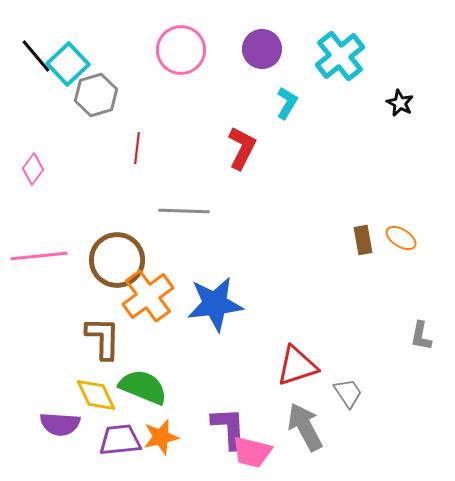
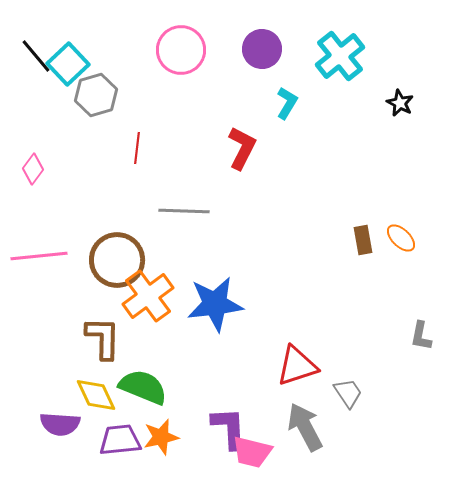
orange ellipse: rotated 12 degrees clockwise
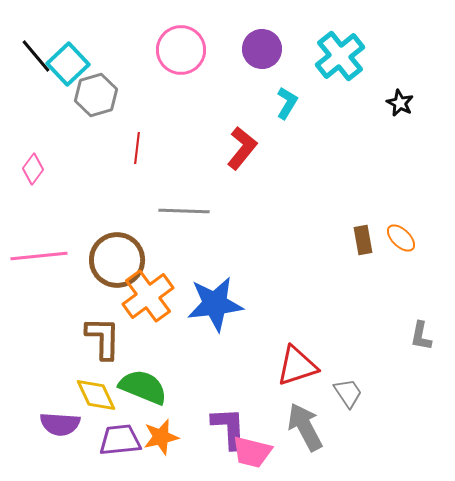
red L-shape: rotated 12 degrees clockwise
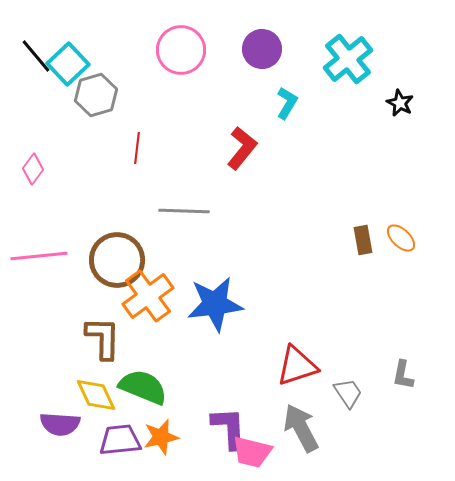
cyan cross: moved 8 px right, 3 px down
gray L-shape: moved 18 px left, 39 px down
gray arrow: moved 4 px left, 1 px down
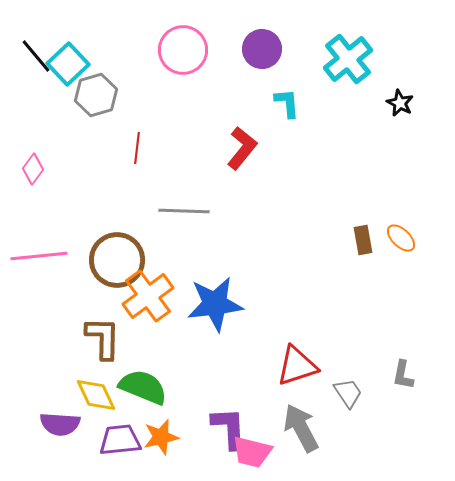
pink circle: moved 2 px right
cyan L-shape: rotated 36 degrees counterclockwise
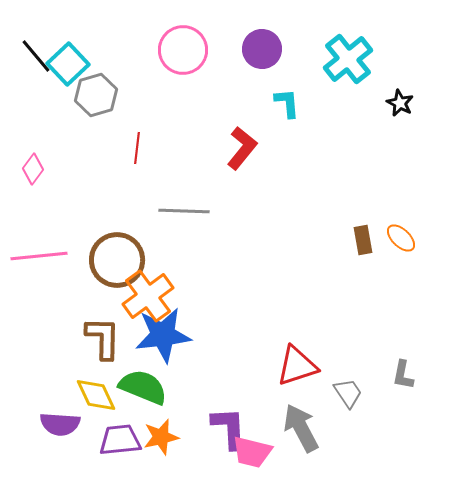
blue star: moved 52 px left, 31 px down
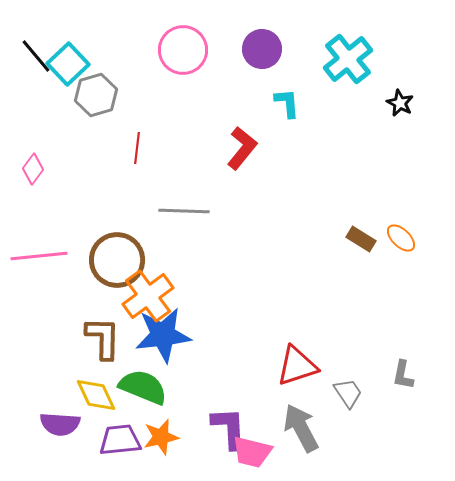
brown rectangle: moved 2 px left, 1 px up; rotated 48 degrees counterclockwise
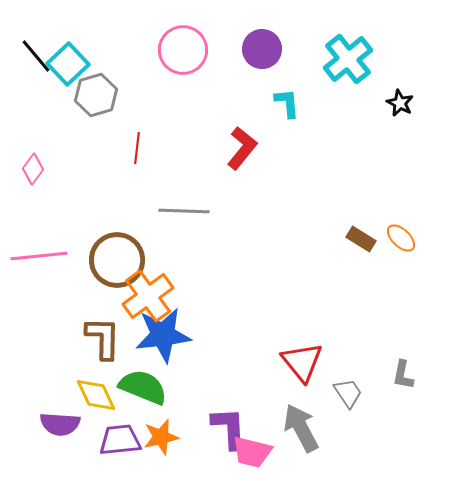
red triangle: moved 5 px right, 4 px up; rotated 51 degrees counterclockwise
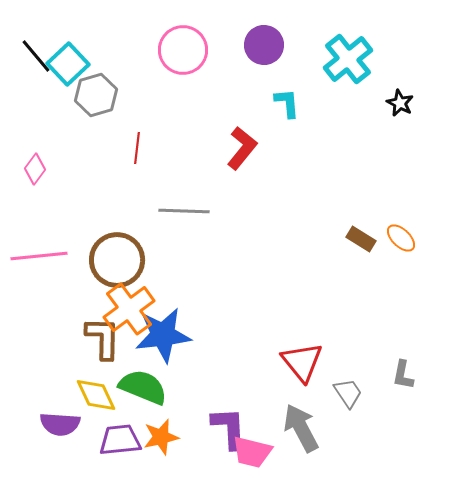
purple circle: moved 2 px right, 4 px up
pink diamond: moved 2 px right
orange cross: moved 19 px left, 13 px down
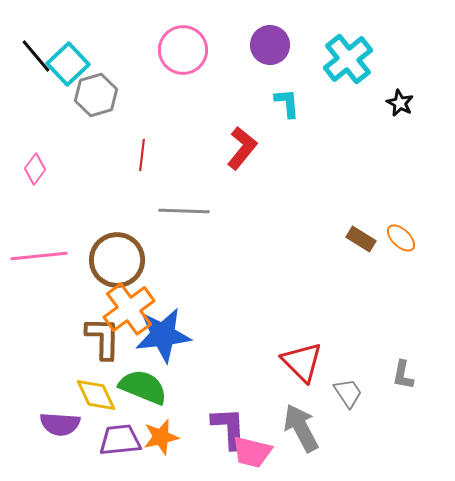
purple circle: moved 6 px right
red line: moved 5 px right, 7 px down
red triangle: rotated 6 degrees counterclockwise
